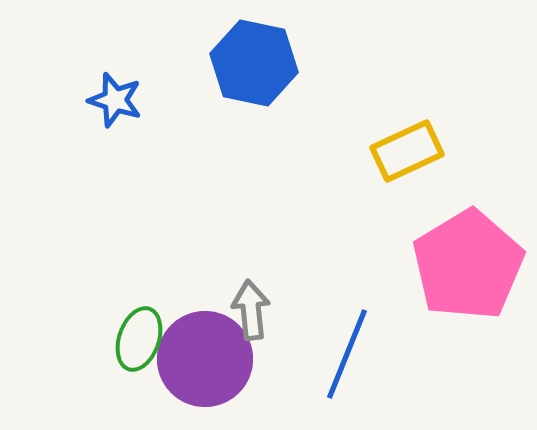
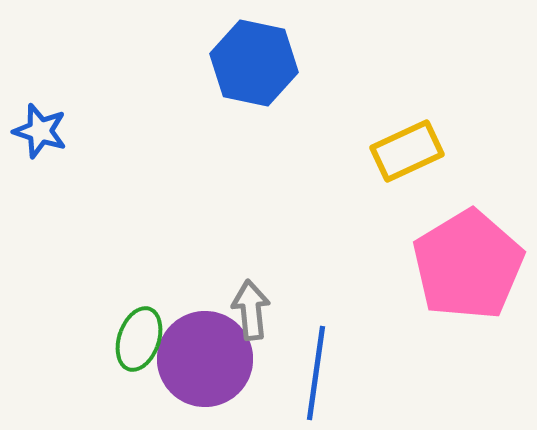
blue star: moved 75 px left, 31 px down
blue line: moved 31 px left, 19 px down; rotated 14 degrees counterclockwise
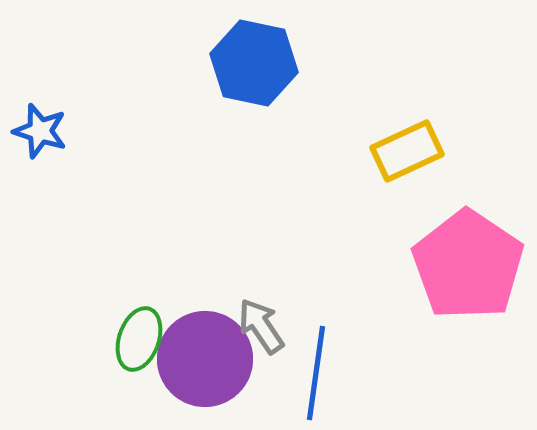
pink pentagon: rotated 7 degrees counterclockwise
gray arrow: moved 10 px right, 16 px down; rotated 28 degrees counterclockwise
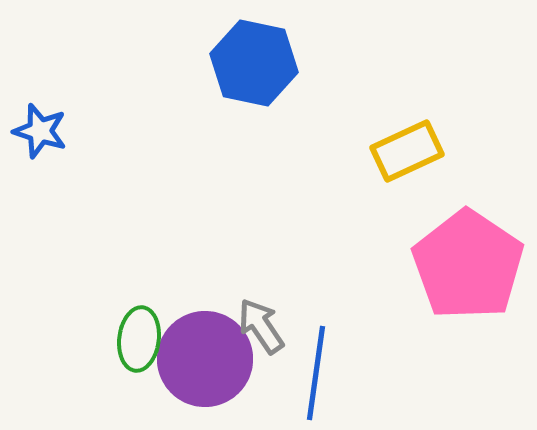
green ellipse: rotated 12 degrees counterclockwise
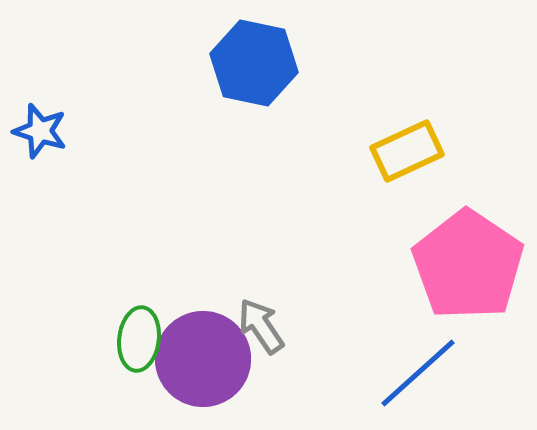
purple circle: moved 2 px left
blue line: moved 102 px right; rotated 40 degrees clockwise
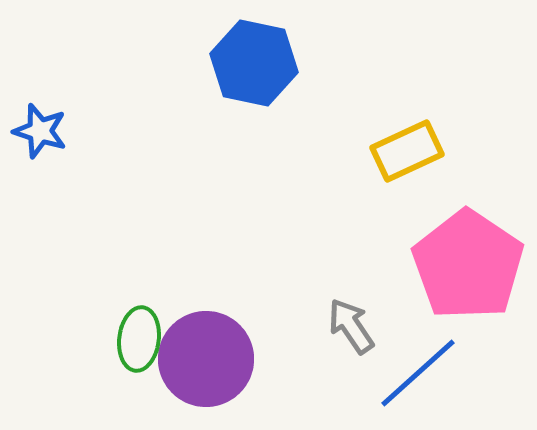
gray arrow: moved 90 px right
purple circle: moved 3 px right
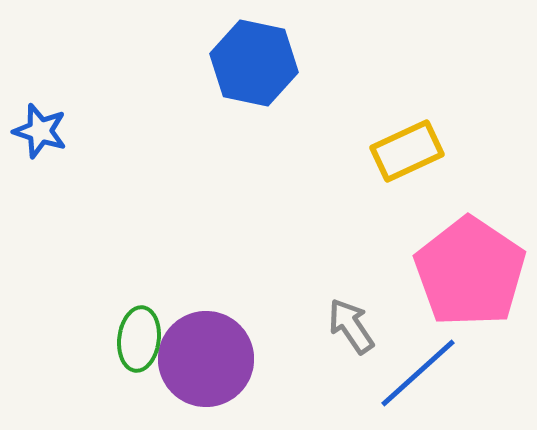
pink pentagon: moved 2 px right, 7 px down
